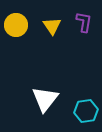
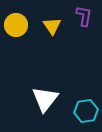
purple L-shape: moved 6 px up
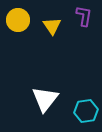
yellow circle: moved 2 px right, 5 px up
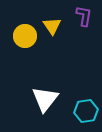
yellow circle: moved 7 px right, 16 px down
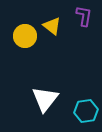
yellow triangle: rotated 18 degrees counterclockwise
